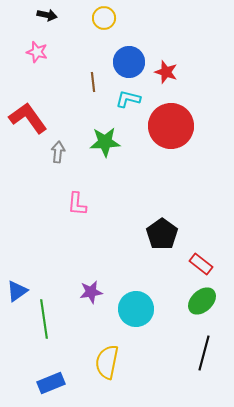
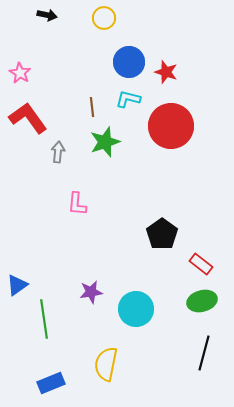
pink star: moved 17 px left, 21 px down; rotated 15 degrees clockwise
brown line: moved 1 px left, 25 px down
green star: rotated 16 degrees counterclockwise
blue triangle: moved 6 px up
green ellipse: rotated 28 degrees clockwise
yellow semicircle: moved 1 px left, 2 px down
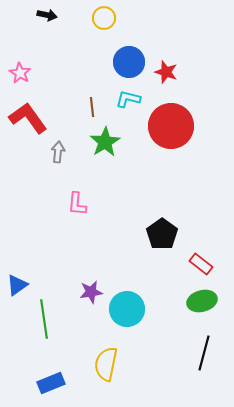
green star: rotated 12 degrees counterclockwise
cyan circle: moved 9 px left
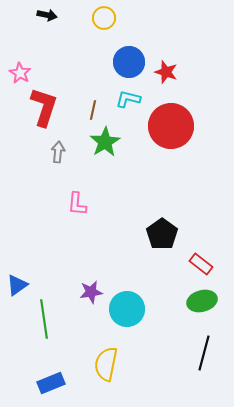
brown line: moved 1 px right, 3 px down; rotated 18 degrees clockwise
red L-shape: moved 16 px right, 11 px up; rotated 54 degrees clockwise
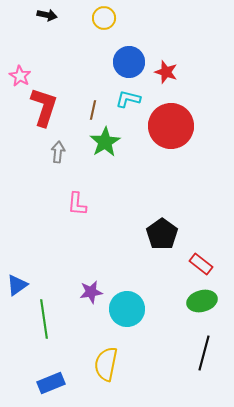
pink star: moved 3 px down
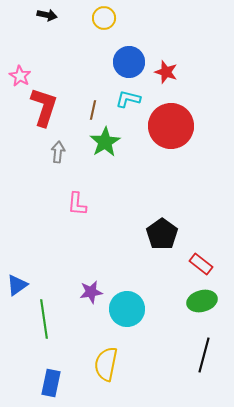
black line: moved 2 px down
blue rectangle: rotated 56 degrees counterclockwise
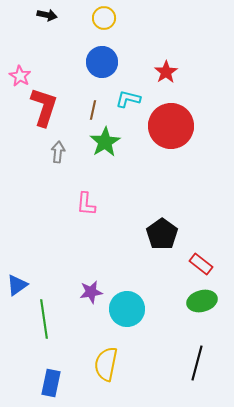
blue circle: moved 27 px left
red star: rotated 20 degrees clockwise
pink L-shape: moved 9 px right
black line: moved 7 px left, 8 px down
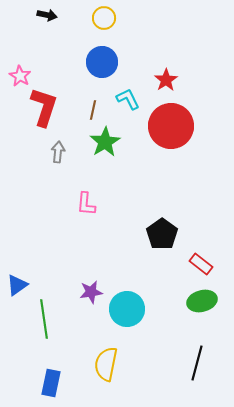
red star: moved 8 px down
cyan L-shape: rotated 50 degrees clockwise
